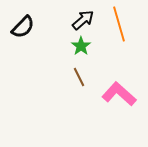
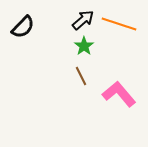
orange line: rotated 56 degrees counterclockwise
green star: moved 3 px right
brown line: moved 2 px right, 1 px up
pink L-shape: rotated 8 degrees clockwise
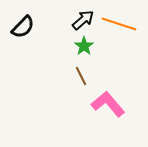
pink L-shape: moved 11 px left, 10 px down
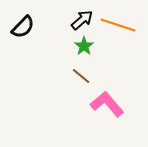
black arrow: moved 1 px left
orange line: moved 1 px left, 1 px down
brown line: rotated 24 degrees counterclockwise
pink L-shape: moved 1 px left
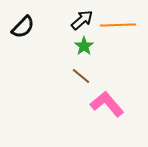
orange line: rotated 20 degrees counterclockwise
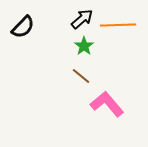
black arrow: moved 1 px up
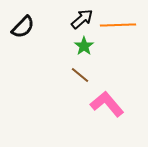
brown line: moved 1 px left, 1 px up
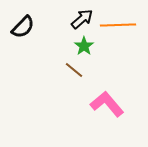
brown line: moved 6 px left, 5 px up
